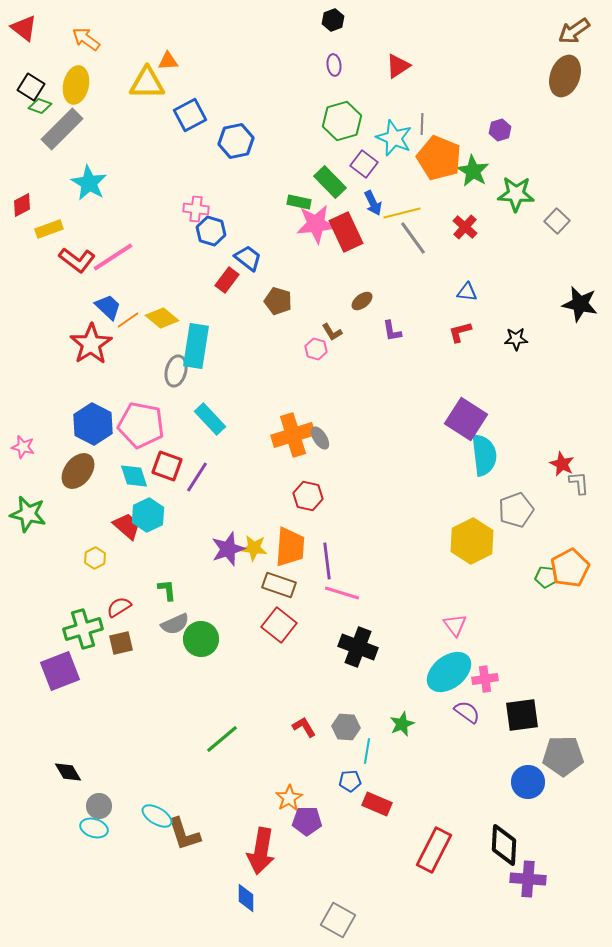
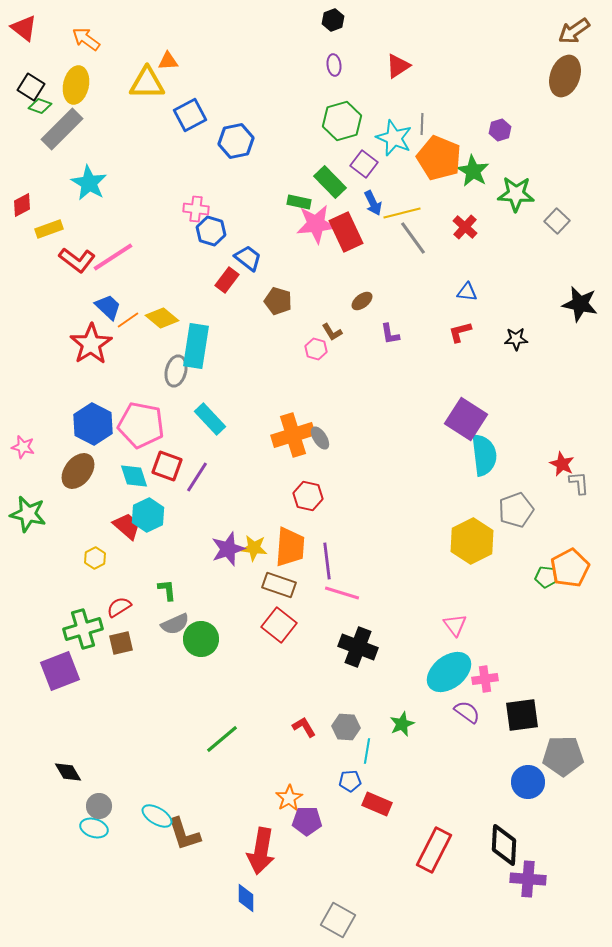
purple L-shape at (392, 331): moved 2 px left, 3 px down
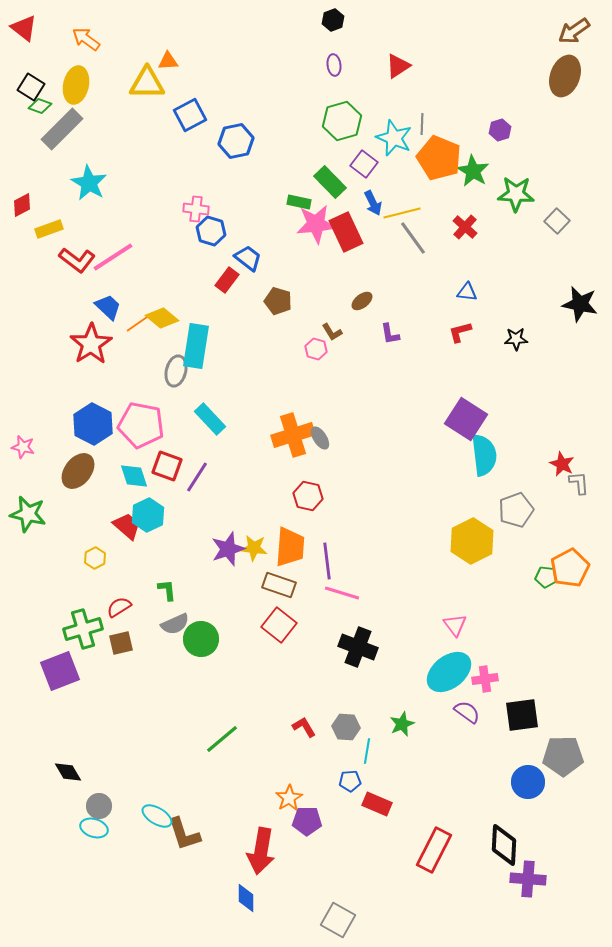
orange line at (128, 320): moved 9 px right, 4 px down
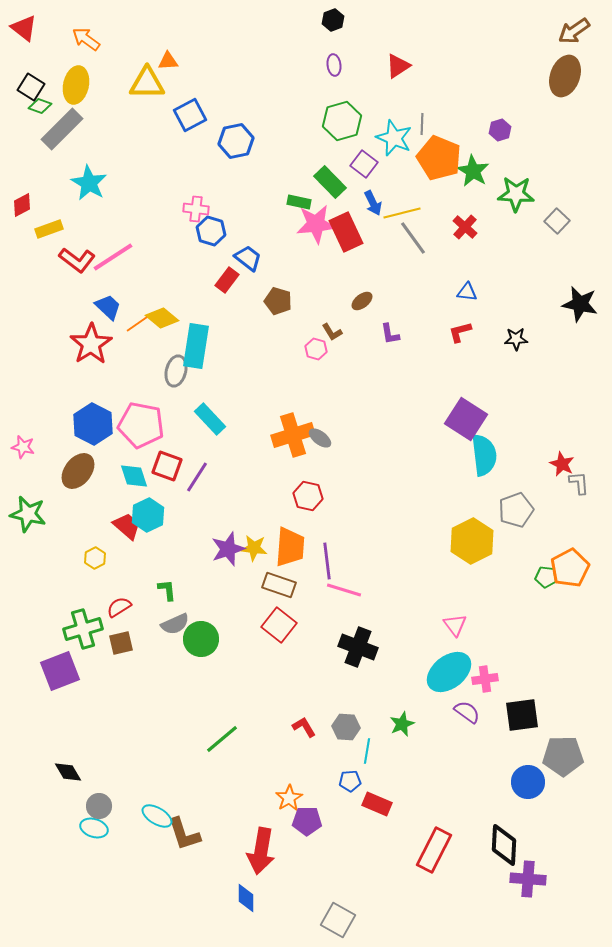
gray ellipse at (320, 438): rotated 20 degrees counterclockwise
pink line at (342, 593): moved 2 px right, 3 px up
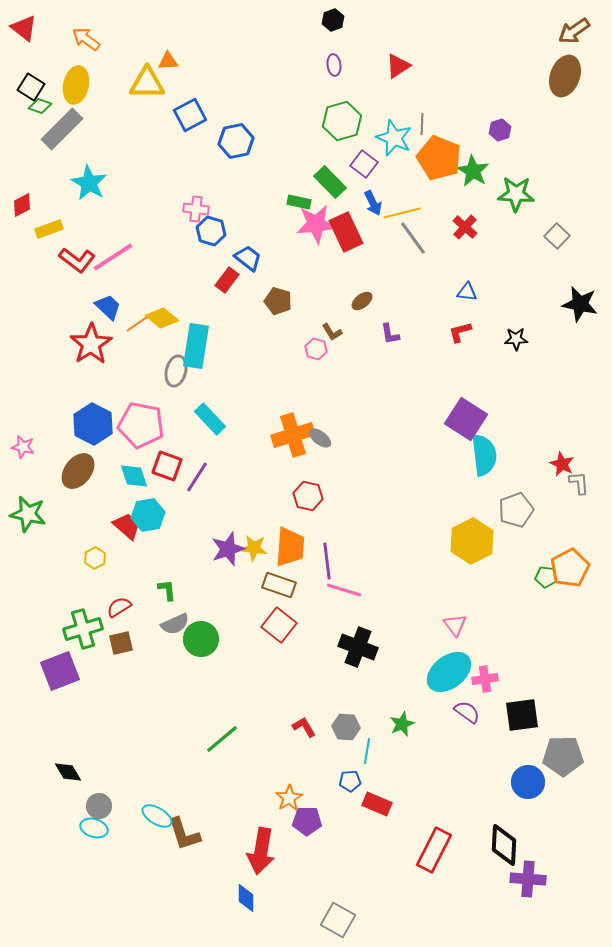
gray square at (557, 221): moved 15 px down
cyan hexagon at (148, 515): rotated 16 degrees clockwise
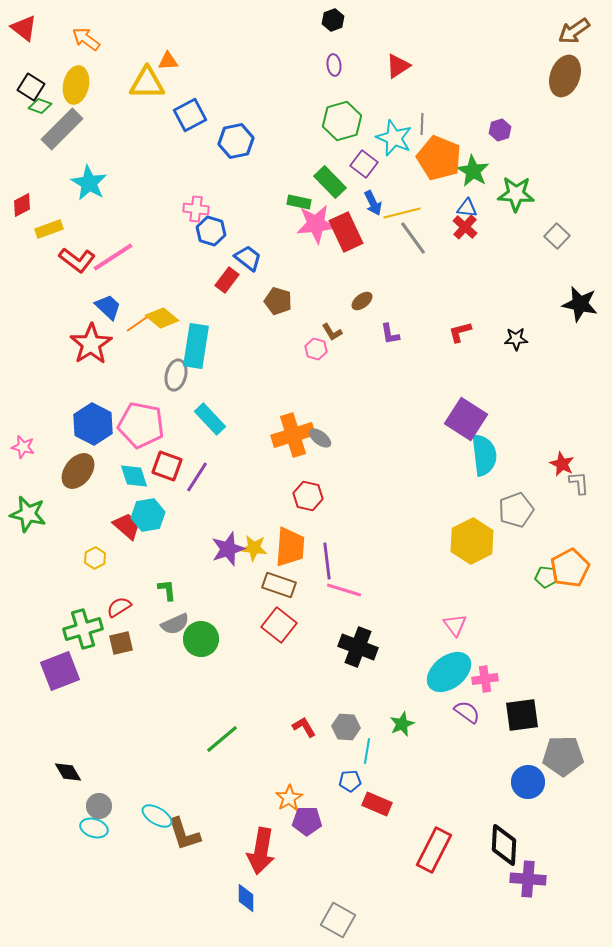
blue triangle at (467, 292): moved 84 px up
gray ellipse at (176, 371): moved 4 px down
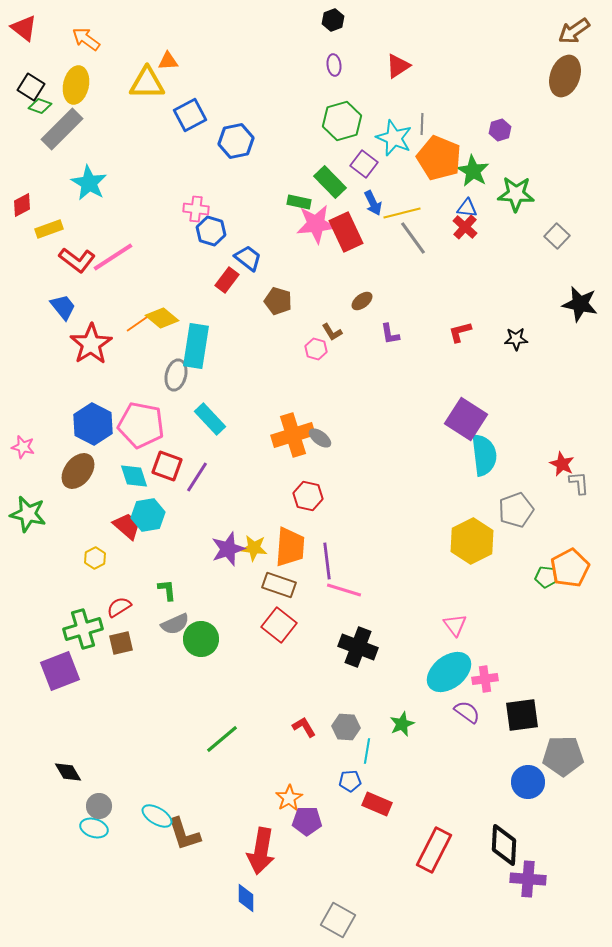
blue trapezoid at (108, 307): moved 45 px left; rotated 8 degrees clockwise
